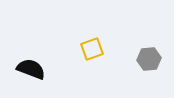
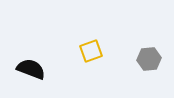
yellow square: moved 1 px left, 2 px down
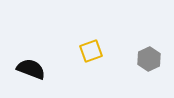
gray hexagon: rotated 20 degrees counterclockwise
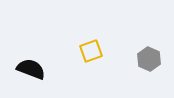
gray hexagon: rotated 10 degrees counterclockwise
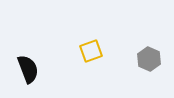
black semicircle: moved 3 px left; rotated 48 degrees clockwise
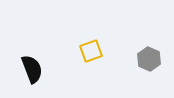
black semicircle: moved 4 px right
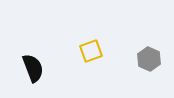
black semicircle: moved 1 px right, 1 px up
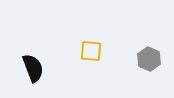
yellow square: rotated 25 degrees clockwise
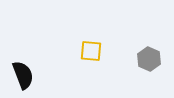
black semicircle: moved 10 px left, 7 px down
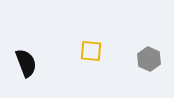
black semicircle: moved 3 px right, 12 px up
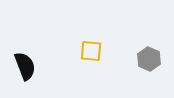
black semicircle: moved 1 px left, 3 px down
